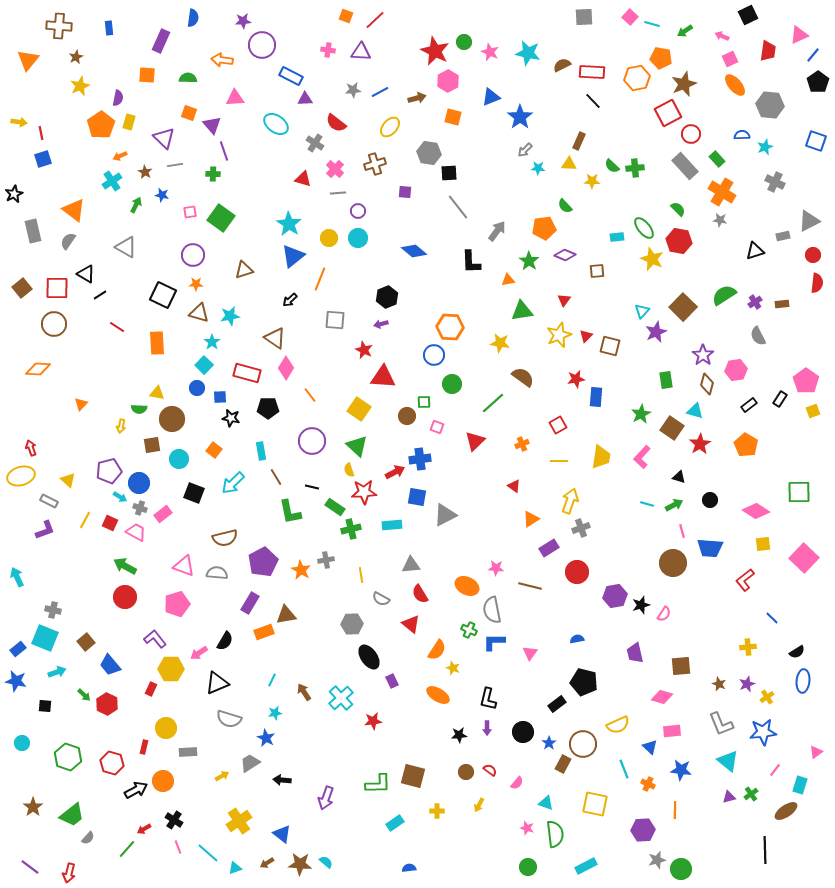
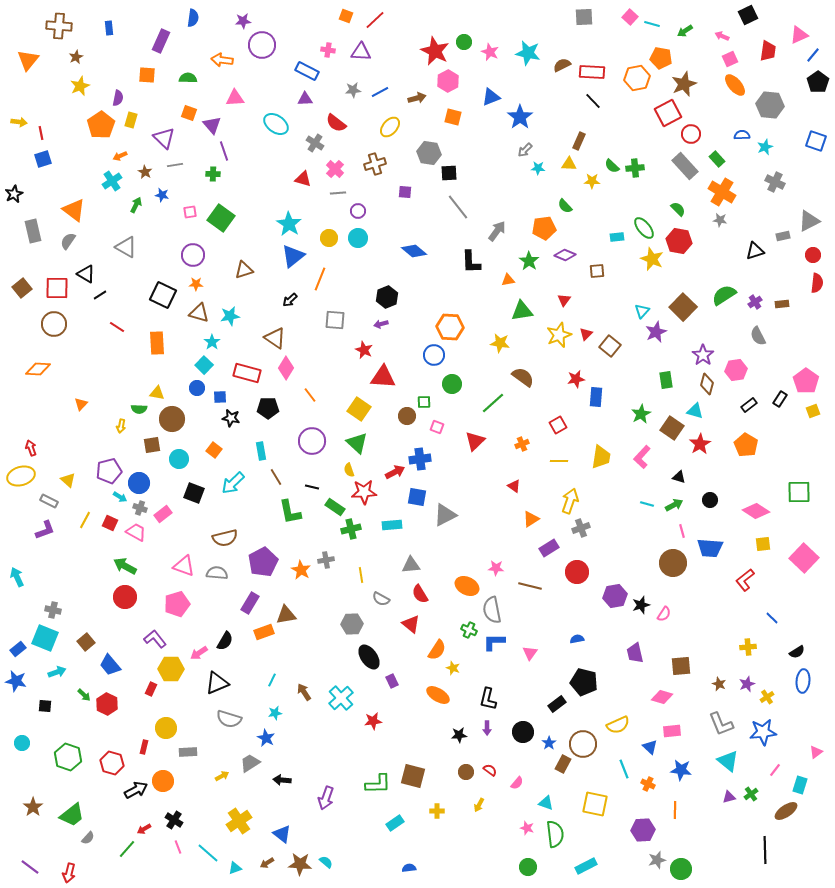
blue rectangle at (291, 76): moved 16 px right, 5 px up
yellow rectangle at (129, 122): moved 2 px right, 2 px up
red triangle at (586, 336): moved 2 px up
brown square at (610, 346): rotated 25 degrees clockwise
green triangle at (357, 446): moved 3 px up
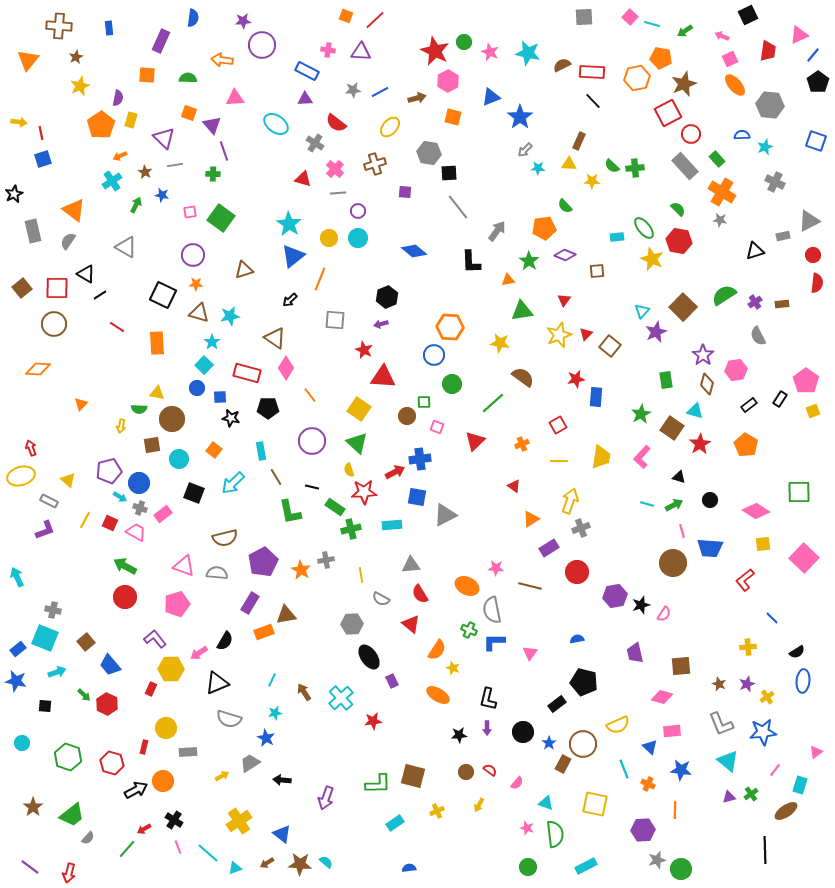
yellow cross at (437, 811): rotated 24 degrees counterclockwise
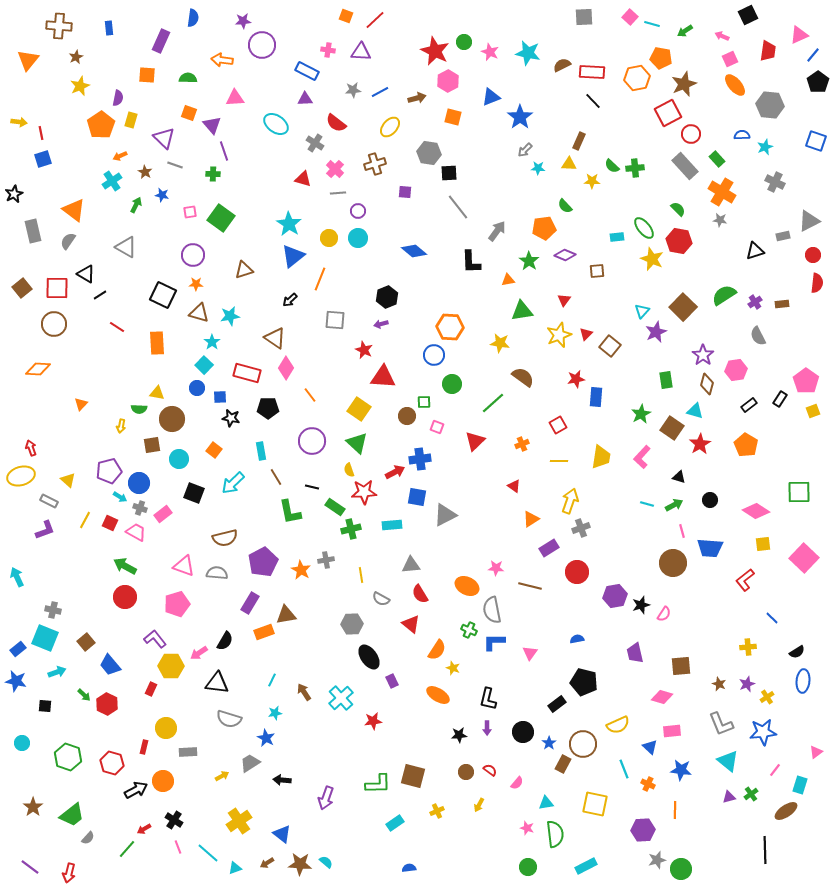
gray line at (175, 165): rotated 28 degrees clockwise
yellow hexagon at (171, 669): moved 3 px up
black triangle at (217, 683): rotated 30 degrees clockwise
cyan triangle at (546, 803): rotated 28 degrees counterclockwise
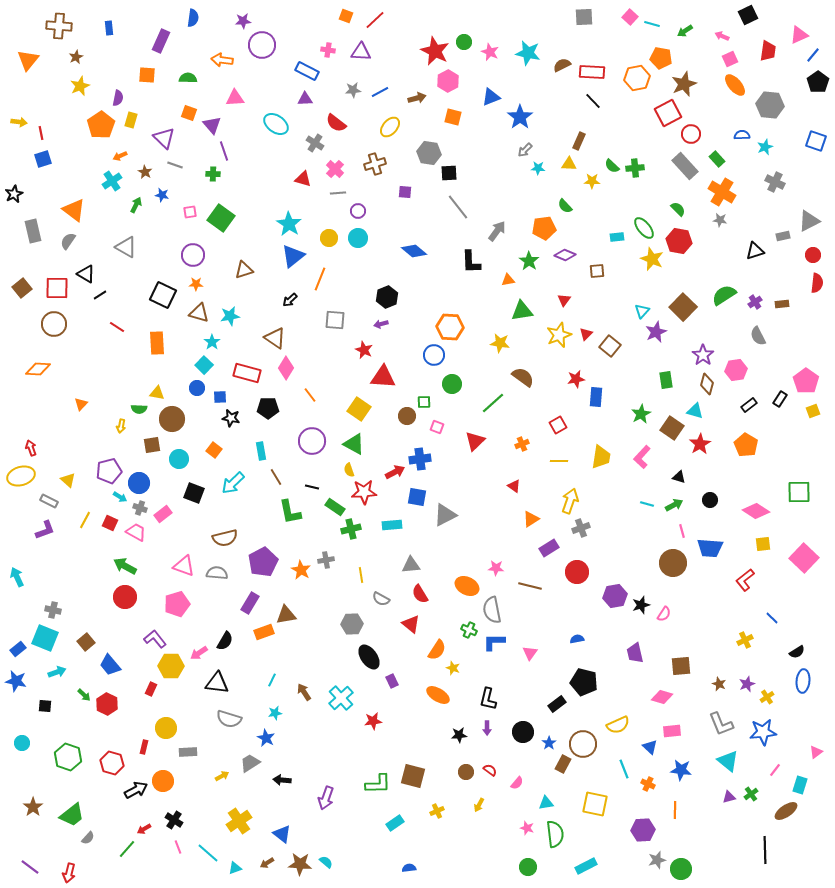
green triangle at (357, 443): moved 3 px left, 1 px down; rotated 15 degrees counterclockwise
yellow cross at (748, 647): moved 3 px left, 7 px up; rotated 21 degrees counterclockwise
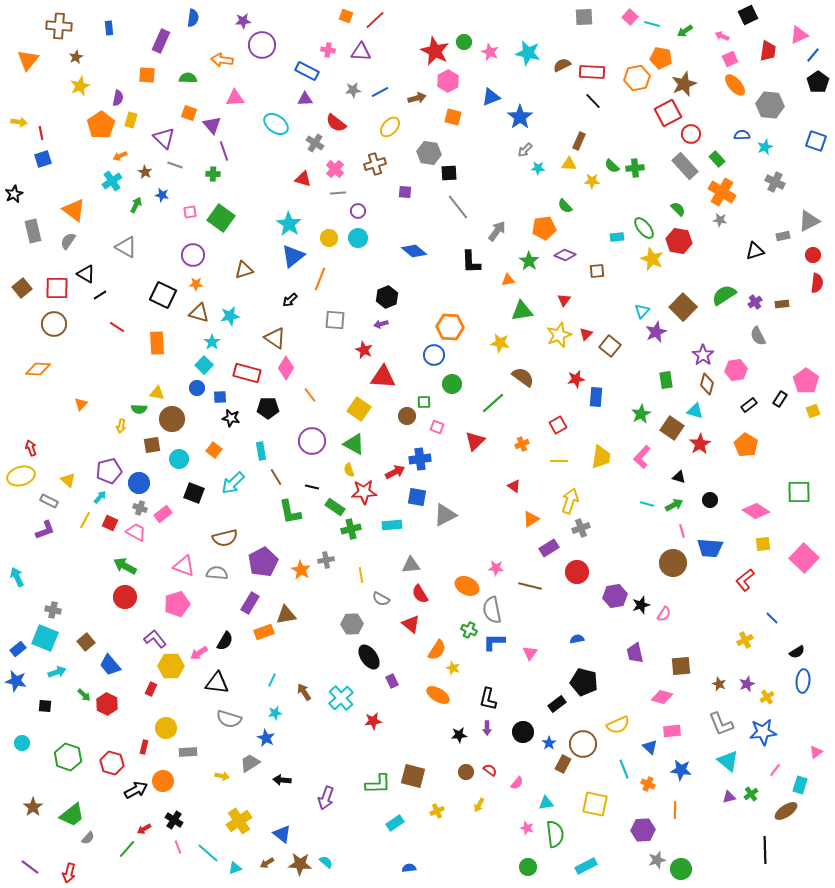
cyan arrow at (120, 497): moved 20 px left; rotated 80 degrees counterclockwise
yellow arrow at (222, 776): rotated 40 degrees clockwise
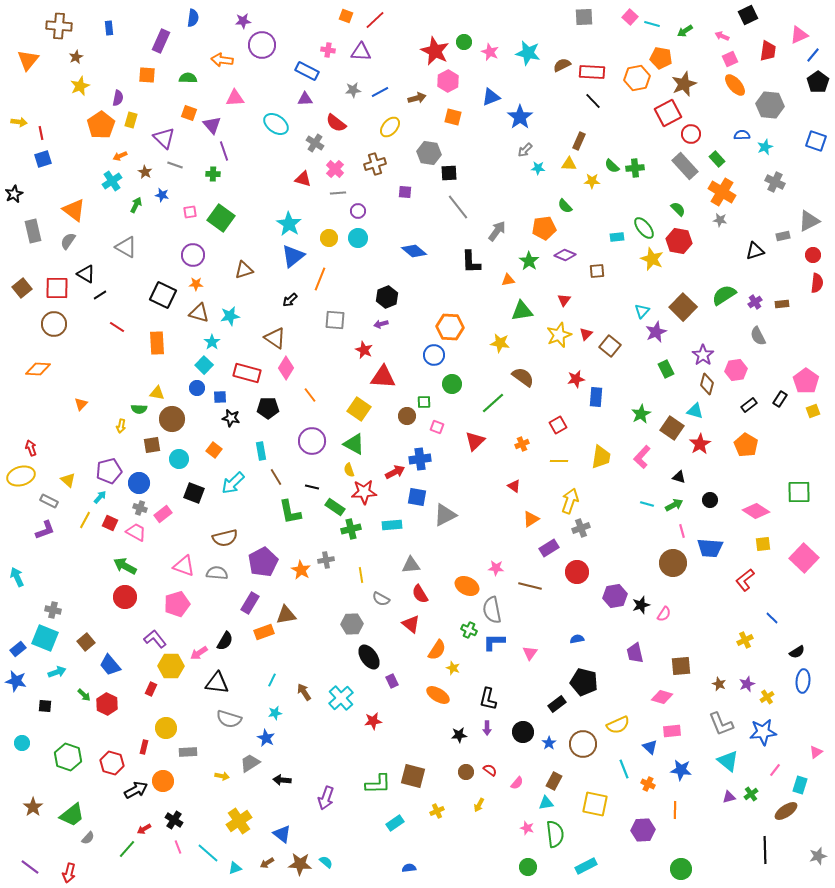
green rectangle at (666, 380): moved 11 px up; rotated 18 degrees counterclockwise
brown rectangle at (563, 764): moved 9 px left, 17 px down
gray star at (657, 860): moved 161 px right, 4 px up
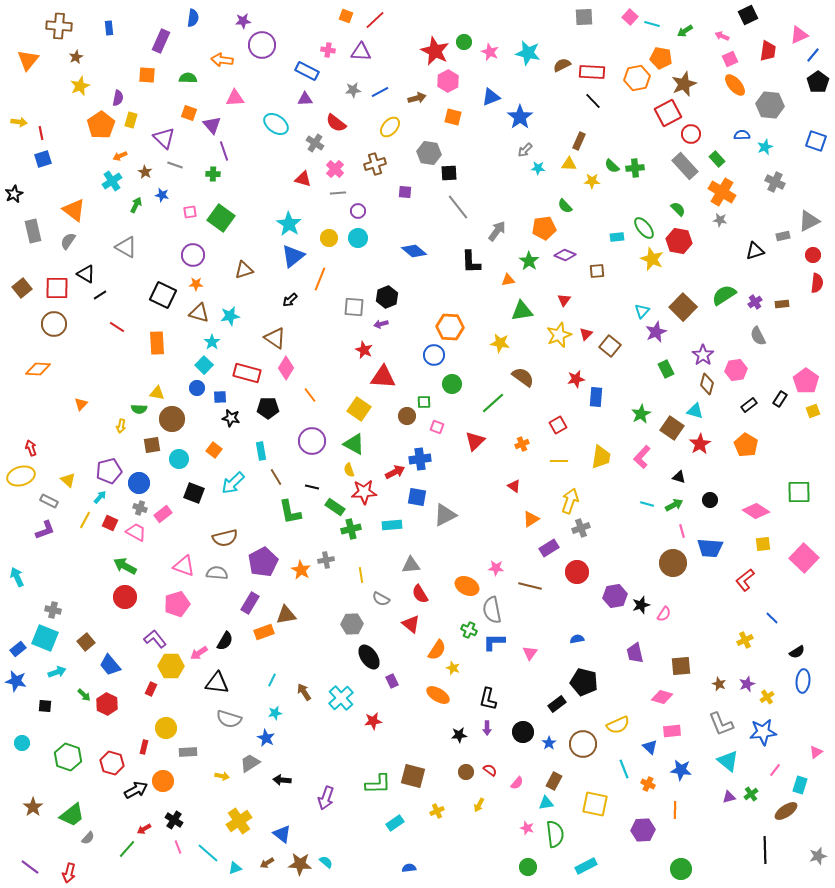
gray square at (335, 320): moved 19 px right, 13 px up
